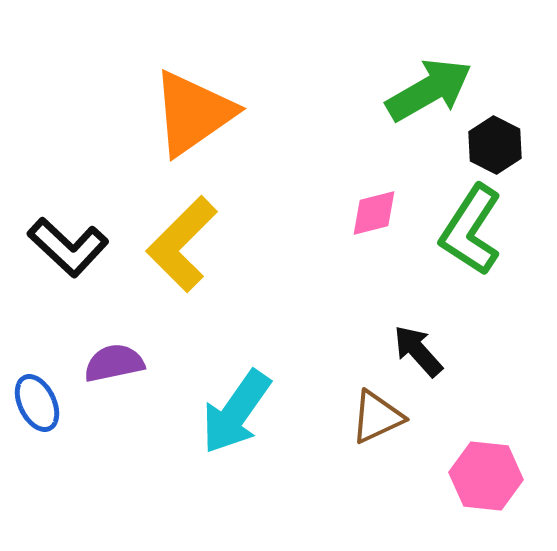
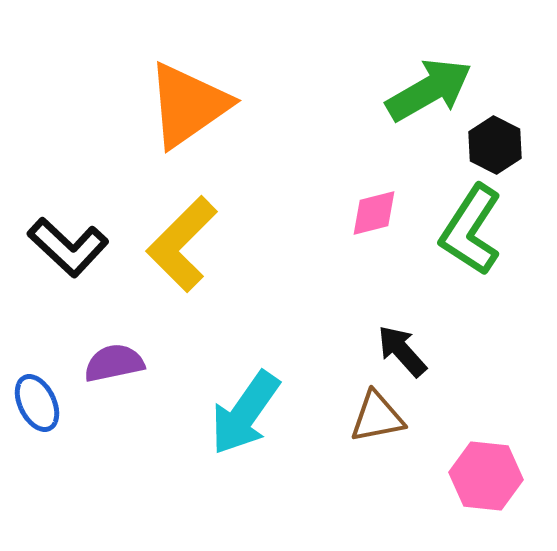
orange triangle: moved 5 px left, 8 px up
black arrow: moved 16 px left
cyan arrow: moved 9 px right, 1 px down
brown triangle: rotated 14 degrees clockwise
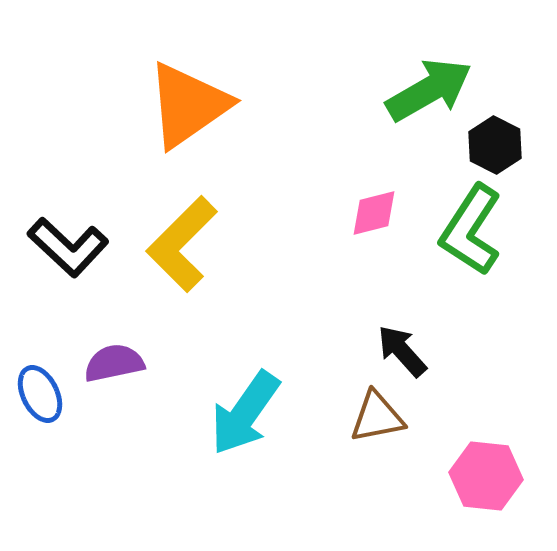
blue ellipse: moved 3 px right, 9 px up
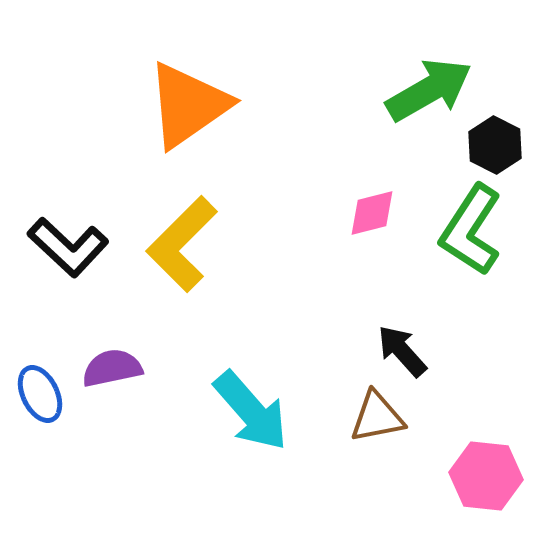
pink diamond: moved 2 px left
purple semicircle: moved 2 px left, 5 px down
cyan arrow: moved 6 px right, 2 px up; rotated 76 degrees counterclockwise
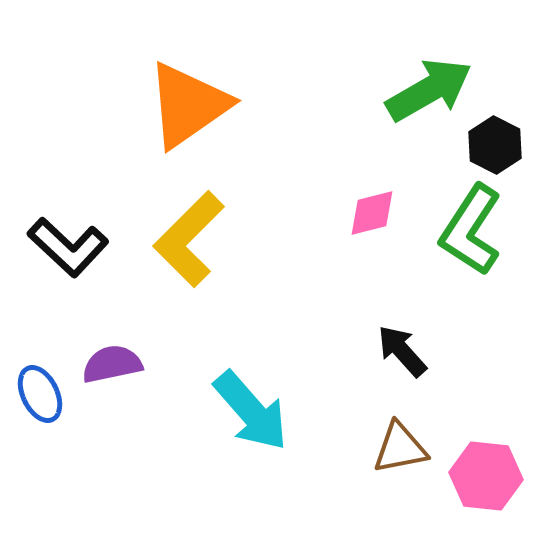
yellow L-shape: moved 7 px right, 5 px up
purple semicircle: moved 4 px up
brown triangle: moved 23 px right, 31 px down
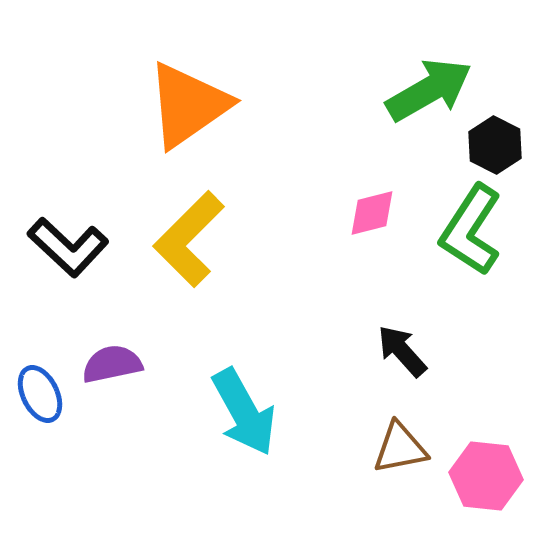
cyan arrow: moved 7 px left, 1 px down; rotated 12 degrees clockwise
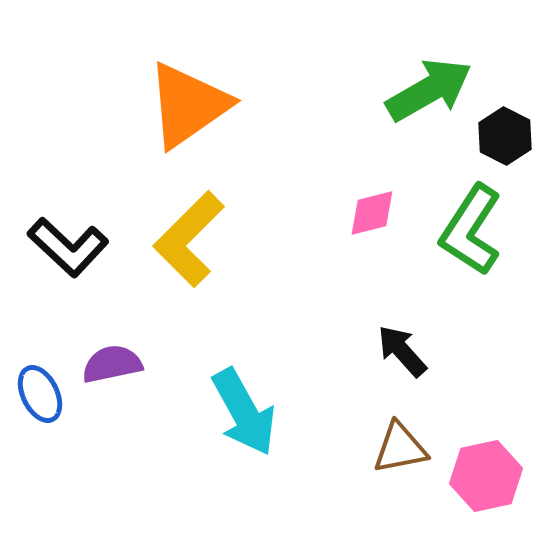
black hexagon: moved 10 px right, 9 px up
pink hexagon: rotated 18 degrees counterclockwise
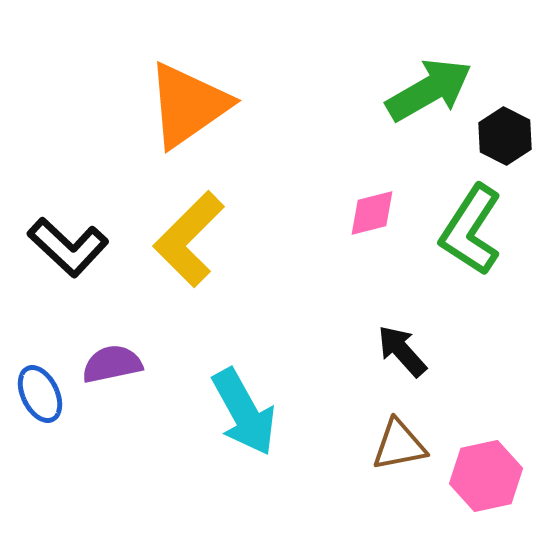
brown triangle: moved 1 px left, 3 px up
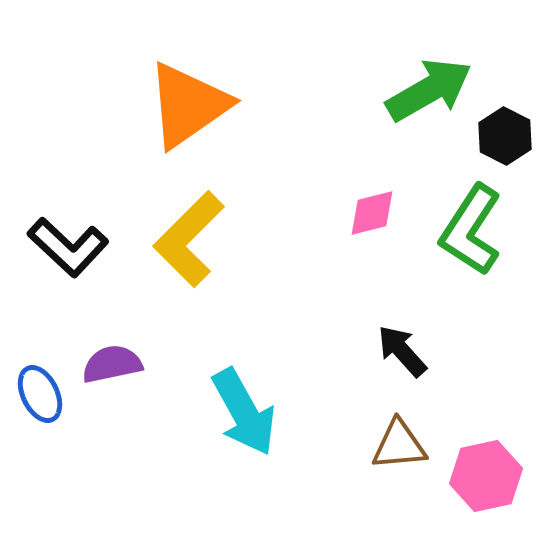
brown triangle: rotated 6 degrees clockwise
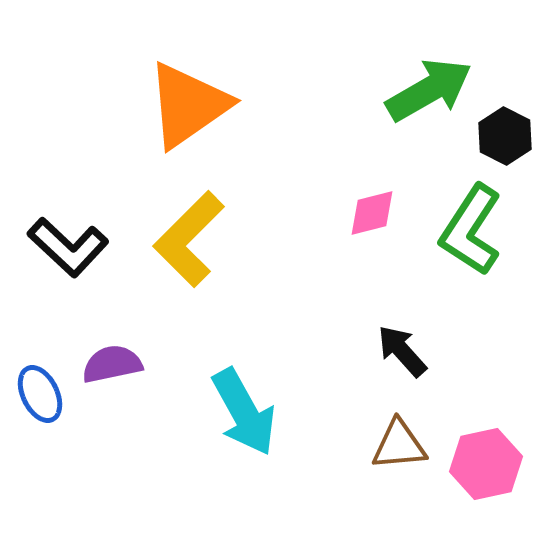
pink hexagon: moved 12 px up
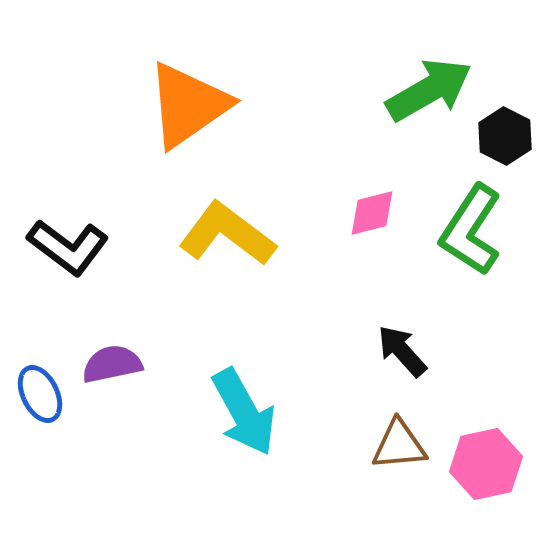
yellow L-shape: moved 38 px right, 5 px up; rotated 82 degrees clockwise
black L-shape: rotated 6 degrees counterclockwise
